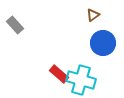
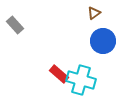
brown triangle: moved 1 px right, 2 px up
blue circle: moved 2 px up
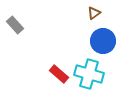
cyan cross: moved 8 px right, 6 px up
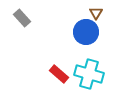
brown triangle: moved 2 px right; rotated 24 degrees counterclockwise
gray rectangle: moved 7 px right, 7 px up
blue circle: moved 17 px left, 9 px up
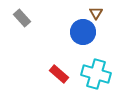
blue circle: moved 3 px left
cyan cross: moved 7 px right
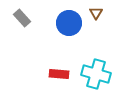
blue circle: moved 14 px left, 9 px up
red rectangle: rotated 36 degrees counterclockwise
